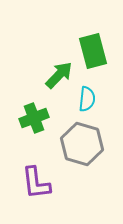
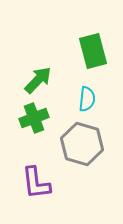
green arrow: moved 21 px left, 5 px down
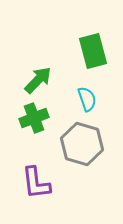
cyan semicircle: rotated 25 degrees counterclockwise
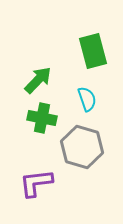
green cross: moved 8 px right; rotated 32 degrees clockwise
gray hexagon: moved 3 px down
purple L-shape: rotated 90 degrees clockwise
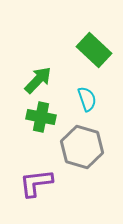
green rectangle: moved 1 px right, 1 px up; rotated 32 degrees counterclockwise
green cross: moved 1 px left, 1 px up
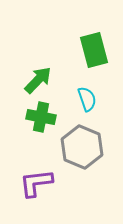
green rectangle: rotated 32 degrees clockwise
gray hexagon: rotated 6 degrees clockwise
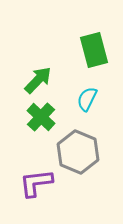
cyan semicircle: rotated 135 degrees counterclockwise
green cross: rotated 32 degrees clockwise
gray hexagon: moved 4 px left, 5 px down
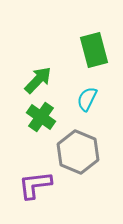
green cross: rotated 8 degrees counterclockwise
purple L-shape: moved 1 px left, 2 px down
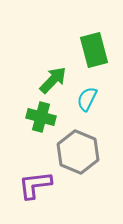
green arrow: moved 15 px right
green cross: rotated 20 degrees counterclockwise
